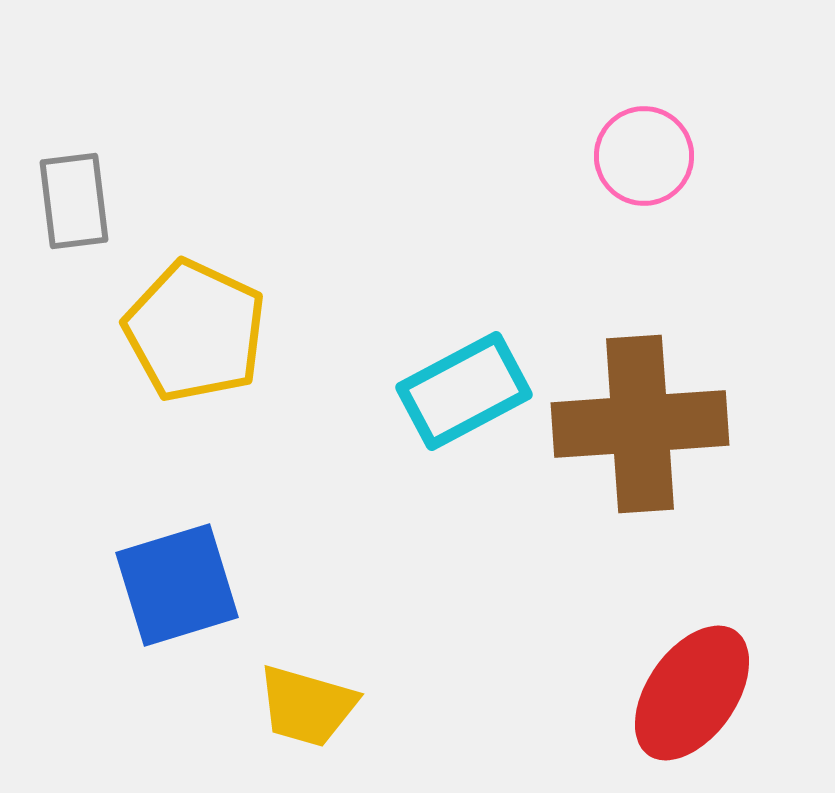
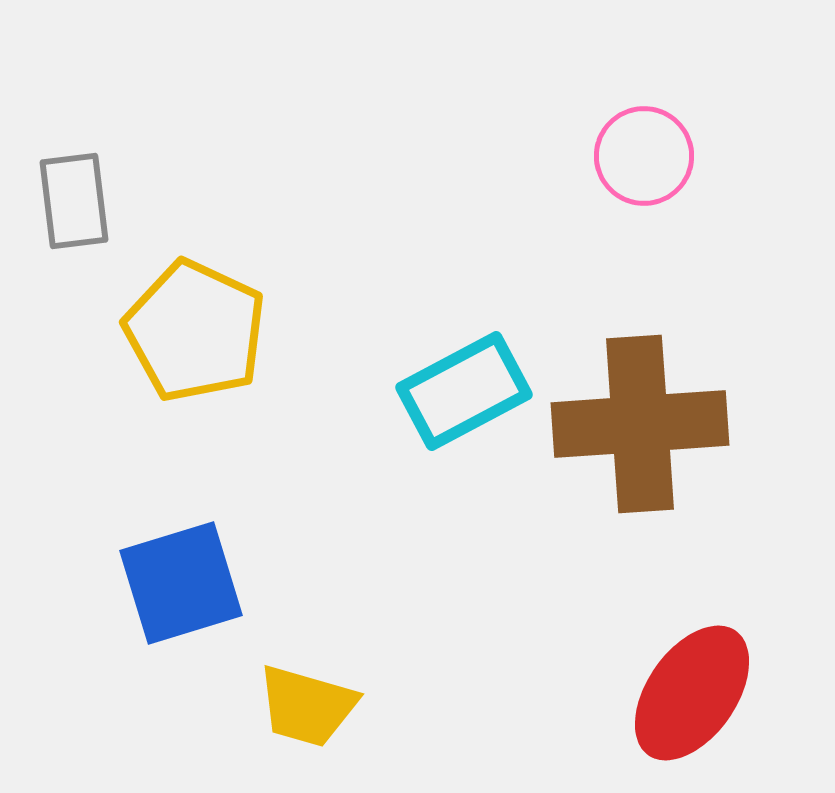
blue square: moved 4 px right, 2 px up
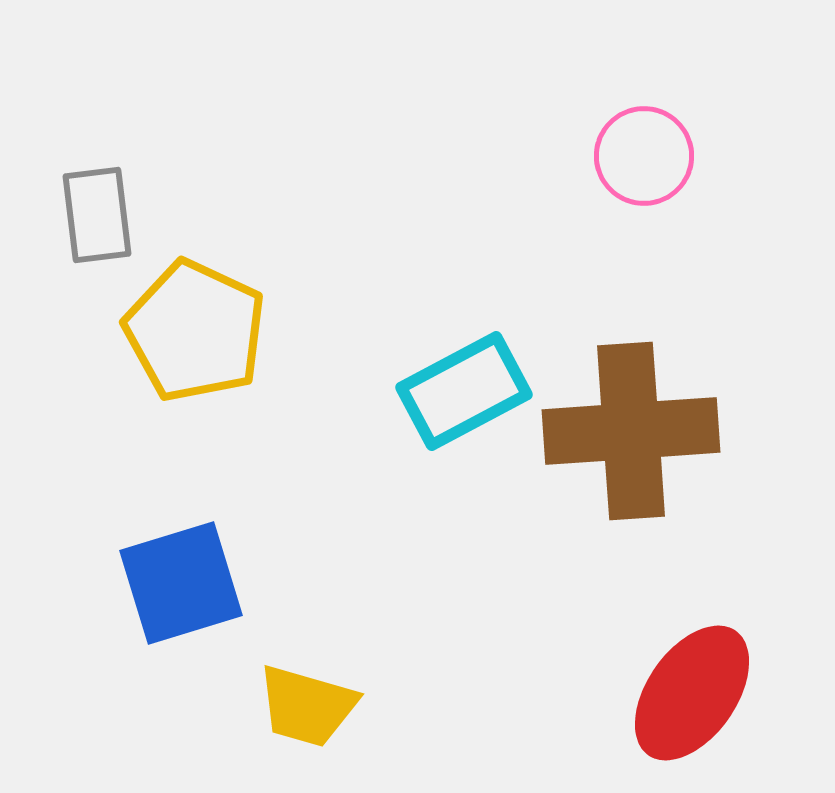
gray rectangle: moved 23 px right, 14 px down
brown cross: moved 9 px left, 7 px down
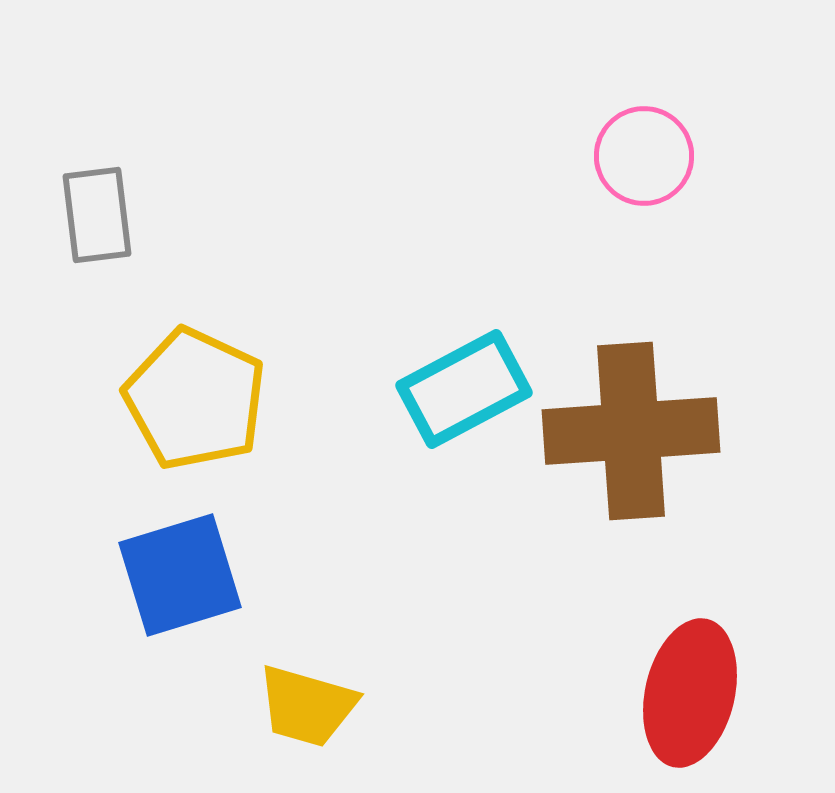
yellow pentagon: moved 68 px down
cyan rectangle: moved 2 px up
blue square: moved 1 px left, 8 px up
red ellipse: moved 2 px left; rotated 22 degrees counterclockwise
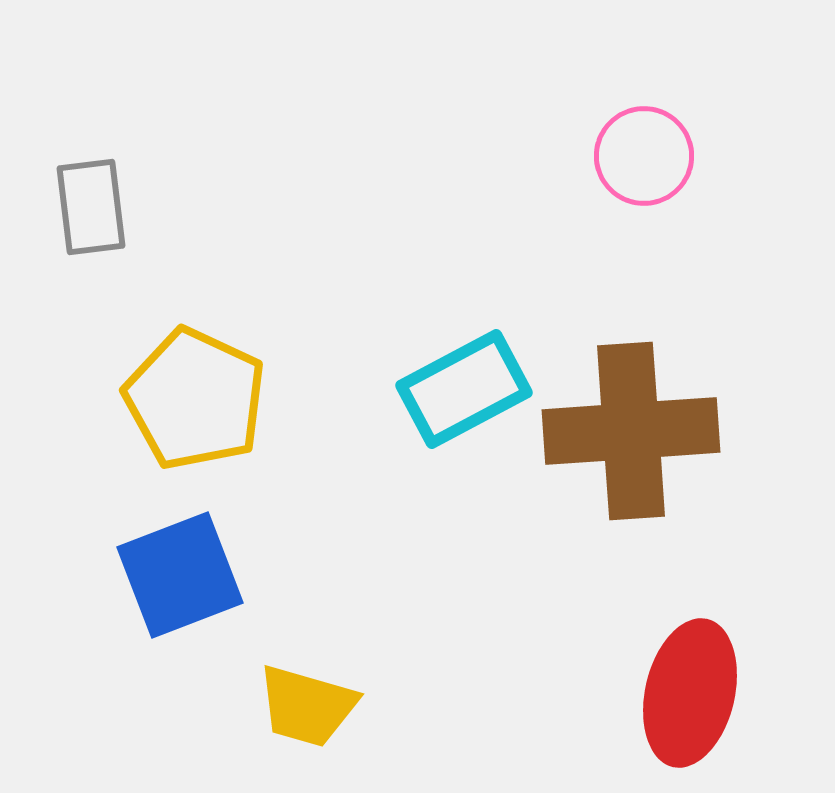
gray rectangle: moved 6 px left, 8 px up
blue square: rotated 4 degrees counterclockwise
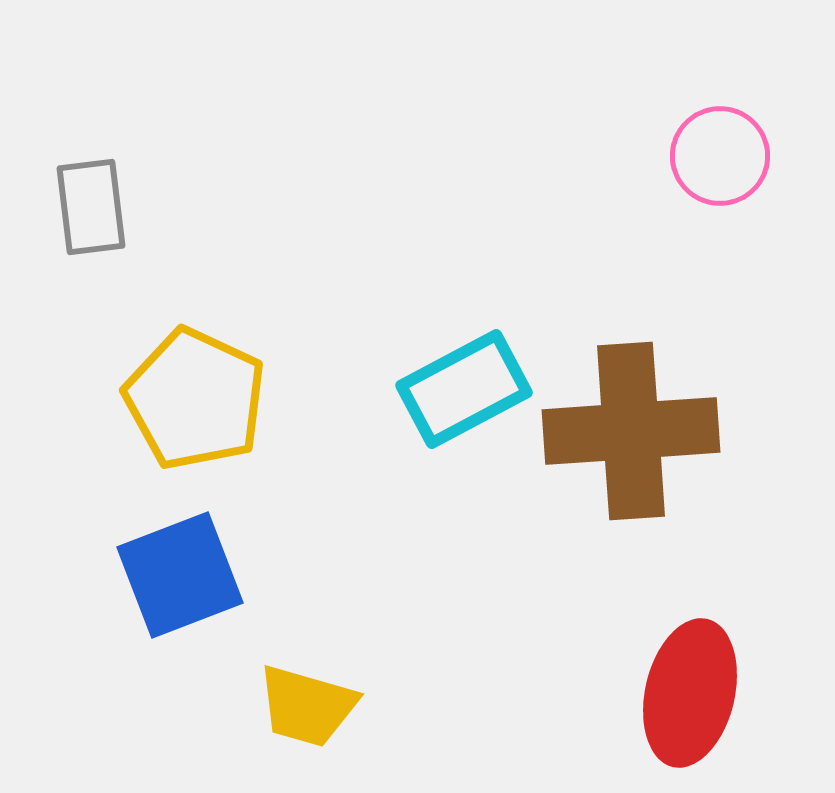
pink circle: moved 76 px right
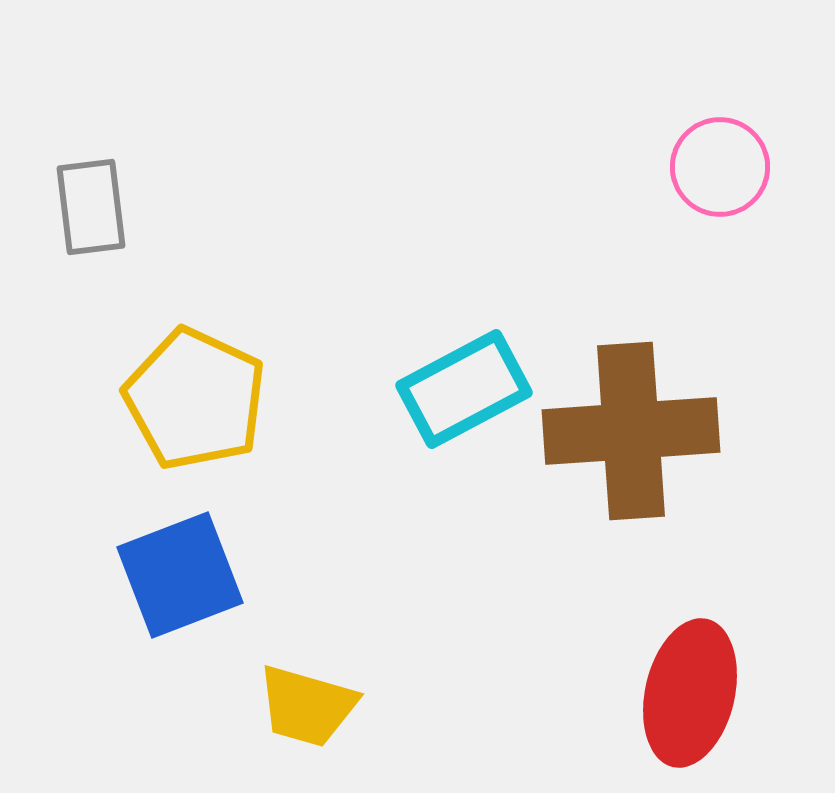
pink circle: moved 11 px down
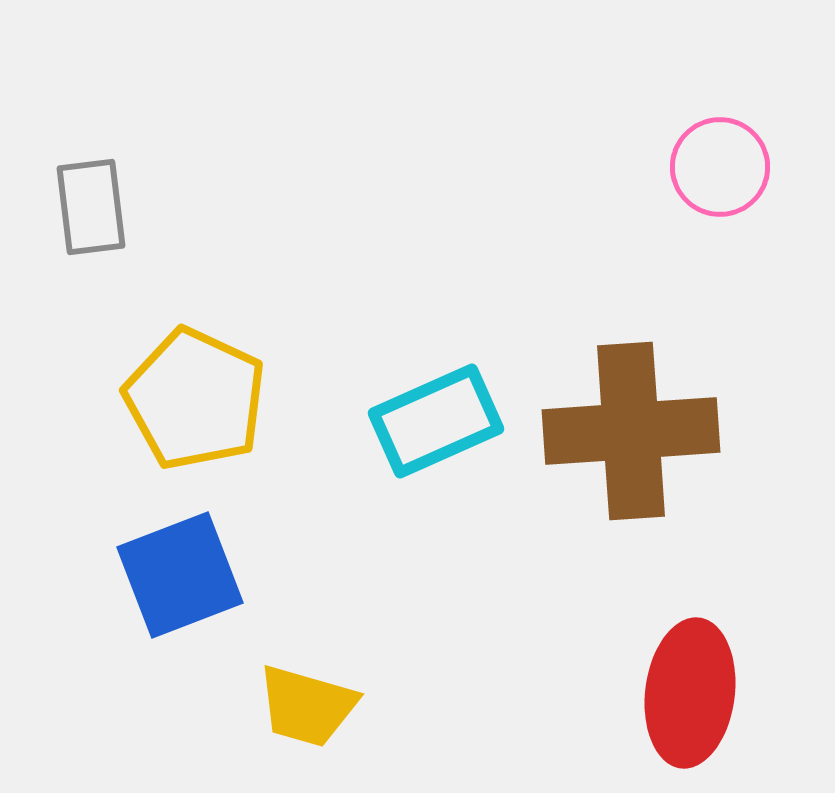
cyan rectangle: moved 28 px left, 32 px down; rotated 4 degrees clockwise
red ellipse: rotated 6 degrees counterclockwise
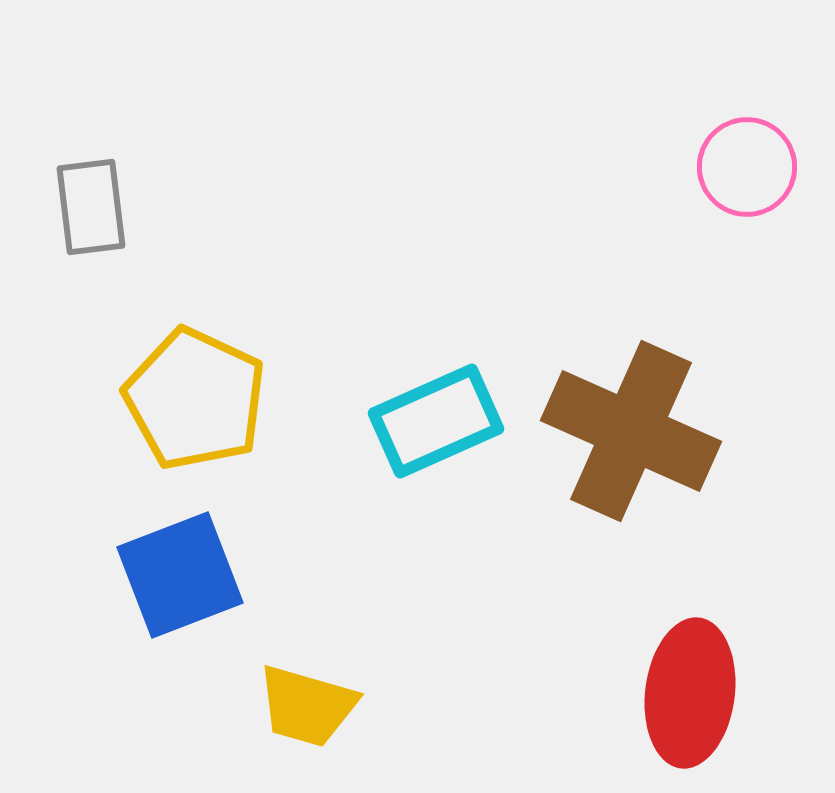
pink circle: moved 27 px right
brown cross: rotated 28 degrees clockwise
